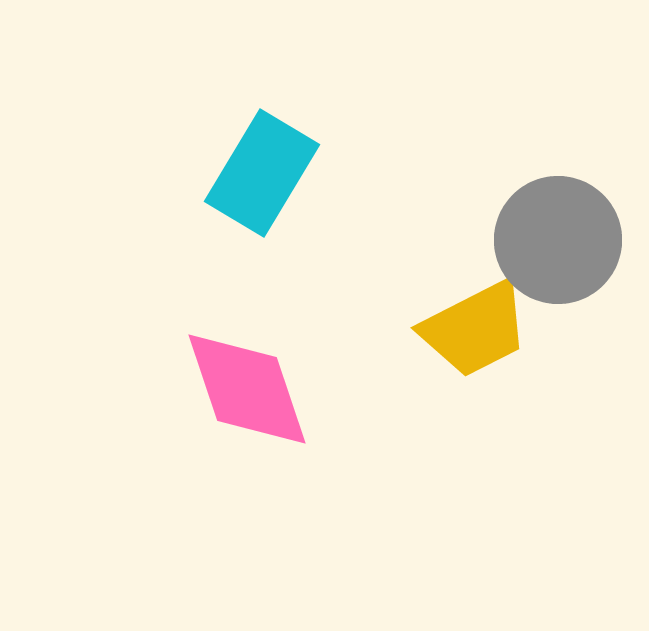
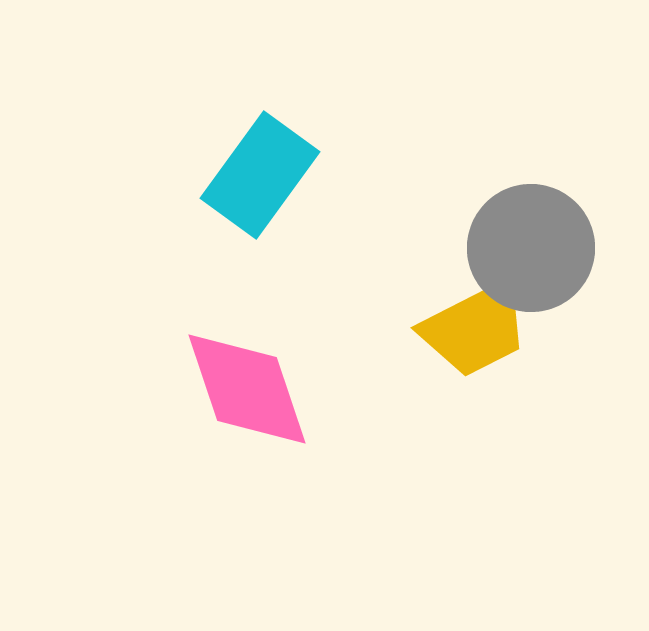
cyan rectangle: moved 2 px left, 2 px down; rotated 5 degrees clockwise
gray circle: moved 27 px left, 8 px down
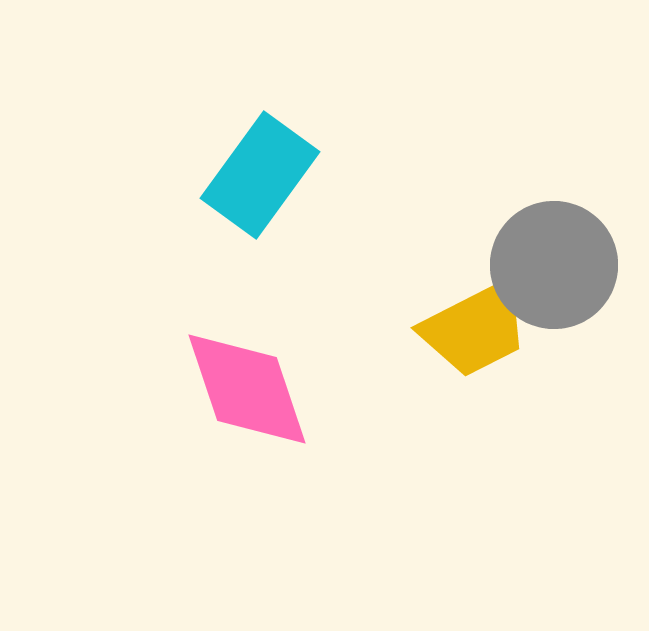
gray circle: moved 23 px right, 17 px down
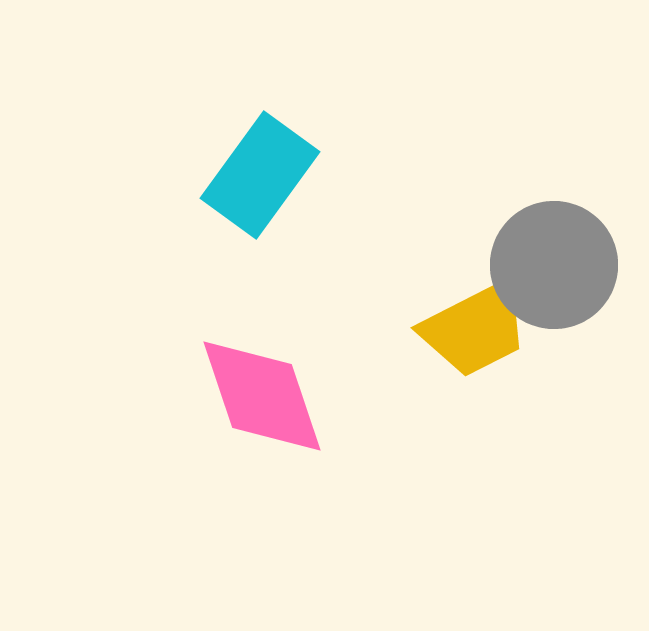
pink diamond: moved 15 px right, 7 px down
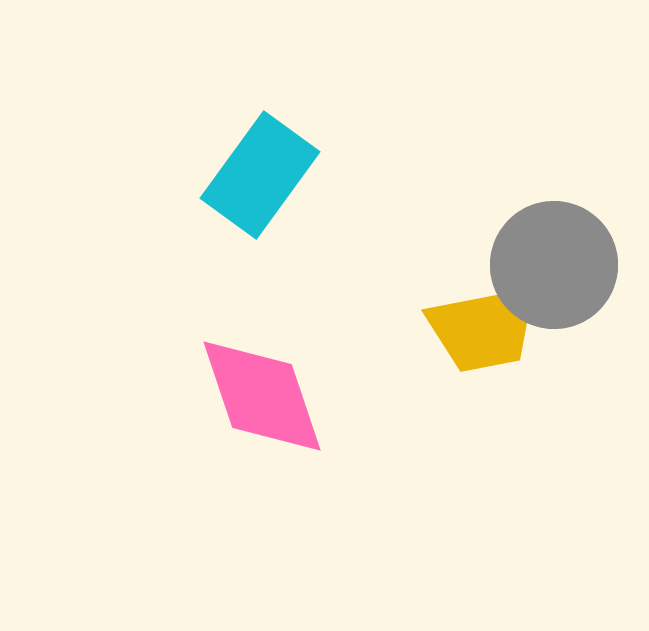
yellow trapezoid: moved 8 px right; rotated 16 degrees clockwise
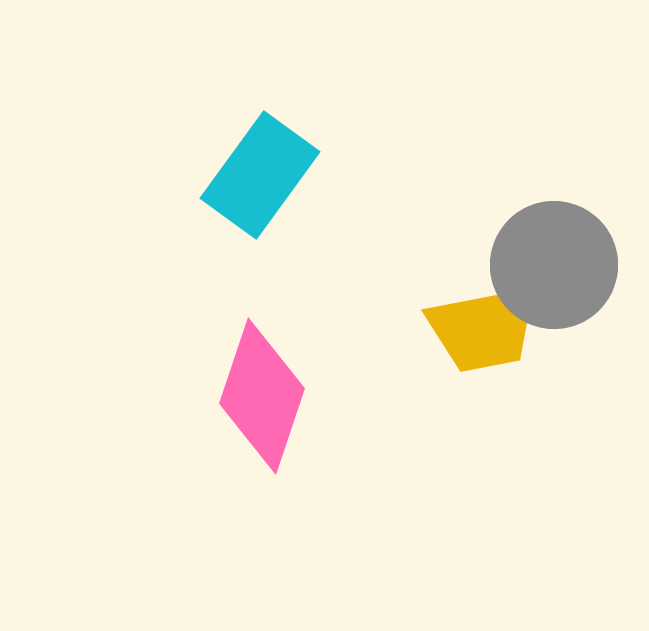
pink diamond: rotated 37 degrees clockwise
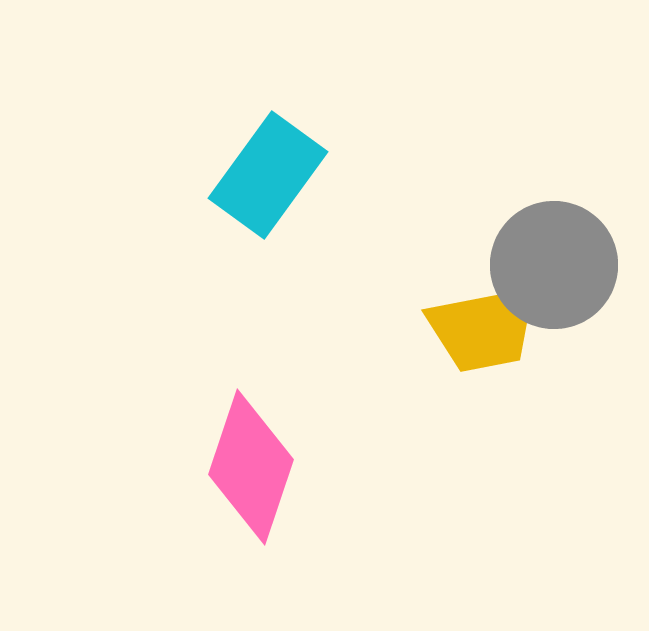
cyan rectangle: moved 8 px right
pink diamond: moved 11 px left, 71 px down
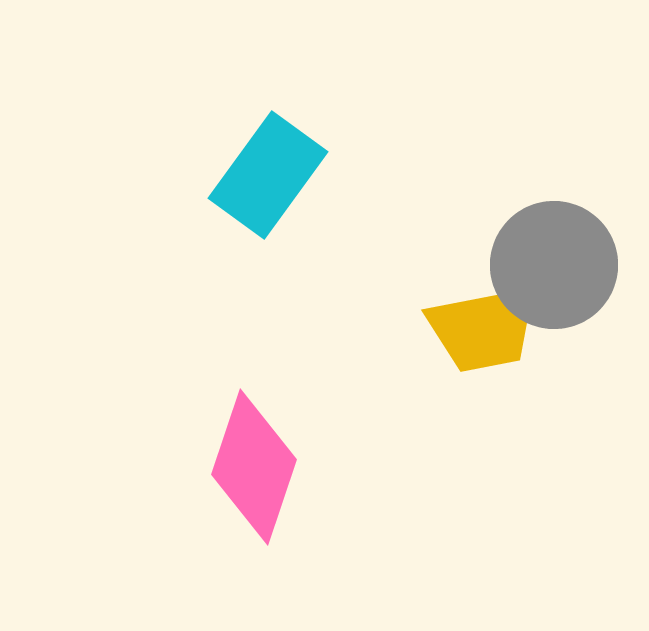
pink diamond: moved 3 px right
